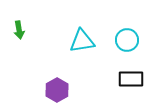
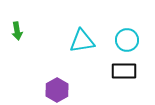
green arrow: moved 2 px left, 1 px down
black rectangle: moved 7 px left, 8 px up
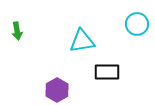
cyan circle: moved 10 px right, 16 px up
black rectangle: moved 17 px left, 1 px down
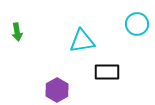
green arrow: moved 1 px down
